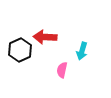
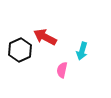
red arrow: rotated 25 degrees clockwise
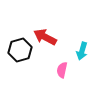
black hexagon: rotated 10 degrees clockwise
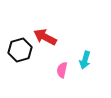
cyan arrow: moved 3 px right, 9 px down
